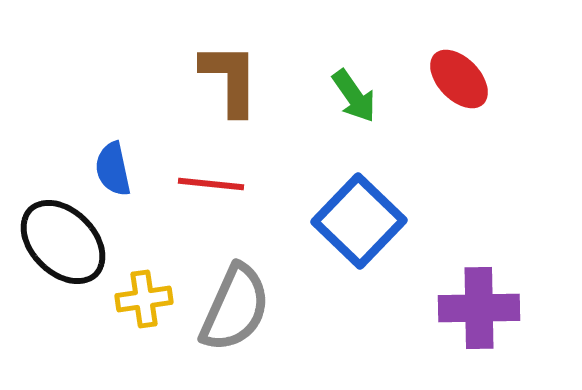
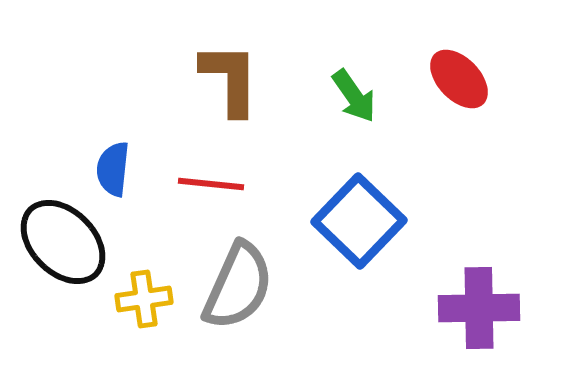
blue semicircle: rotated 18 degrees clockwise
gray semicircle: moved 3 px right, 22 px up
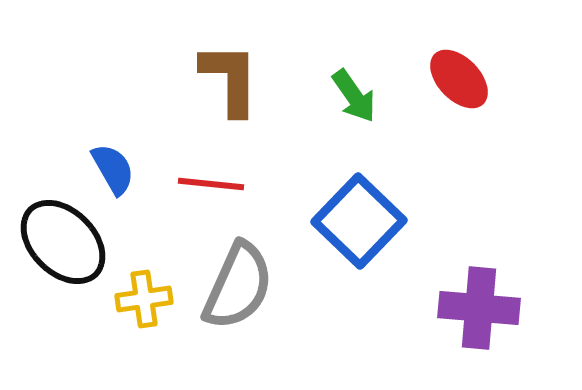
blue semicircle: rotated 144 degrees clockwise
purple cross: rotated 6 degrees clockwise
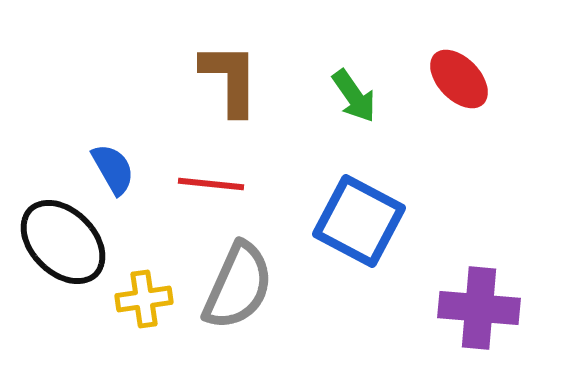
blue square: rotated 16 degrees counterclockwise
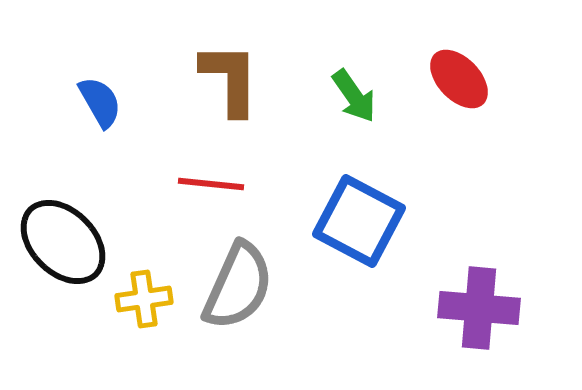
blue semicircle: moved 13 px left, 67 px up
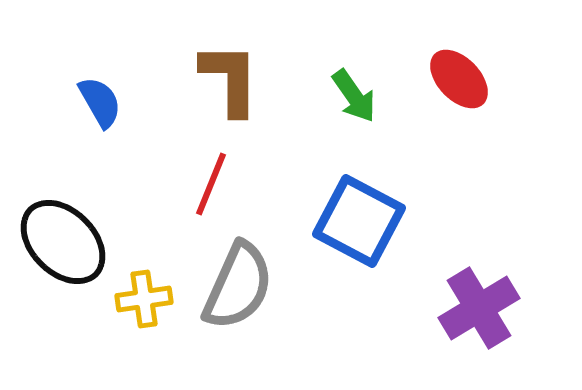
red line: rotated 74 degrees counterclockwise
purple cross: rotated 36 degrees counterclockwise
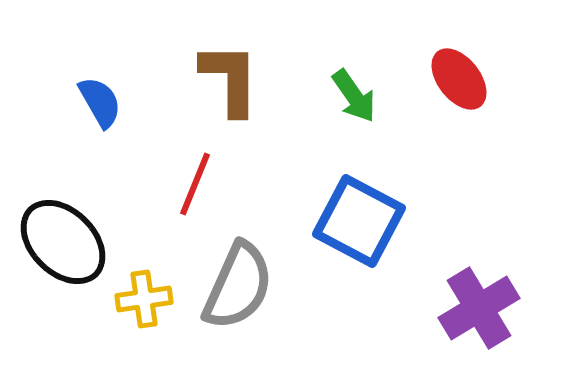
red ellipse: rotated 6 degrees clockwise
red line: moved 16 px left
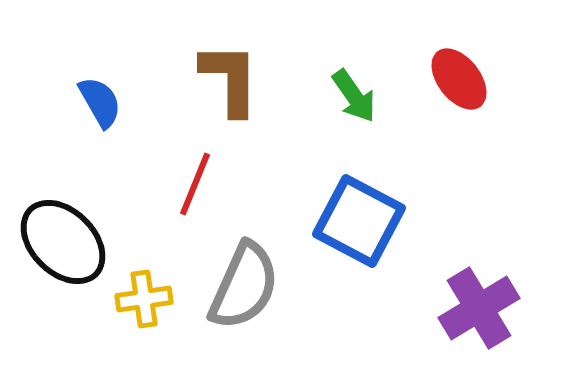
gray semicircle: moved 6 px right
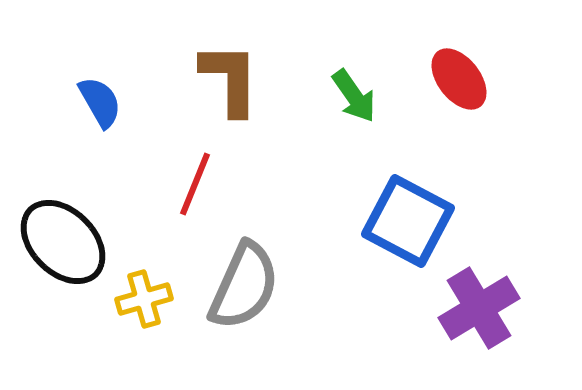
blue square: moved 49 px right
yellow cross: rotated 8 degrees counterclockwise
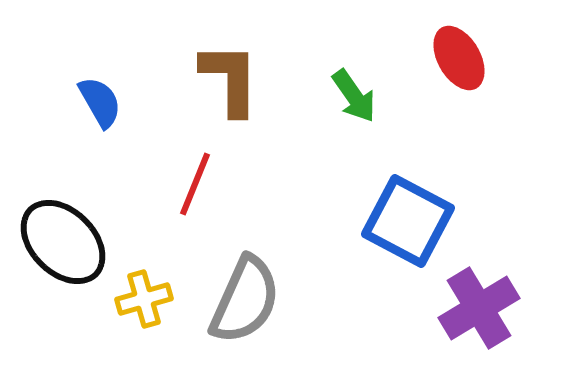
red ellipse: moved 21 px up; rotated 8 degrees clockwise
gray semicircle: moved 1 px right, 14 px down
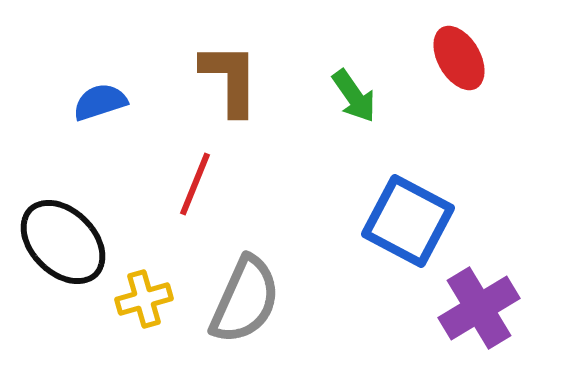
blue semicircle: rotated 78 degrees counterclockwise
